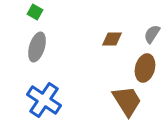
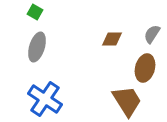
blue cross: moved 1 px right, 1 px up
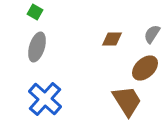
brown ellipse: rotated 32 degrees clockwise
blue cross: rotated 8 degrees clockwise
